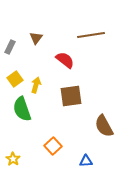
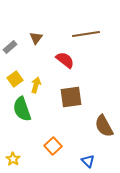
brown line: moved 5 px left, 1 px up
gray rectangle: rotated 24 degrees clockwise
brown square: moved 1 px down
blue triangle: moved 2 px right; rotated 48 degrees clockwise
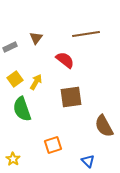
gray rectangle: rotated 16 degrees clockwise
yellow arrow: moved 3 px up; rotated 14 degrees clockwise
orange square: moved 1 px up; rotated 24 degrees clockwise
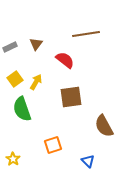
brown triangle: moved 6 px down
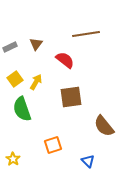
brown semicircle: rotated 10 degrees counterclockwise
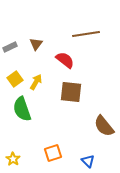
brown square: moved 5 px up; rotated 15 degrees clockwise
orange square: moved 8 px down
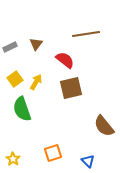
brown square: moved 4 px up; rotated 20 degrees counterclockwise
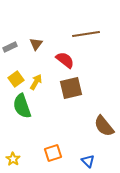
yellow square: moved 1 px right
green semicircle: moved 3 px up
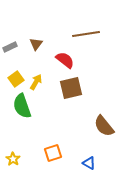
blue triangle: moved 1 px right, 2 px down; rotated 16 degrees counterclockwise
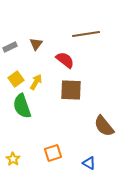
brown square: moved 2 px down; rotated 15 degrees clockwise
